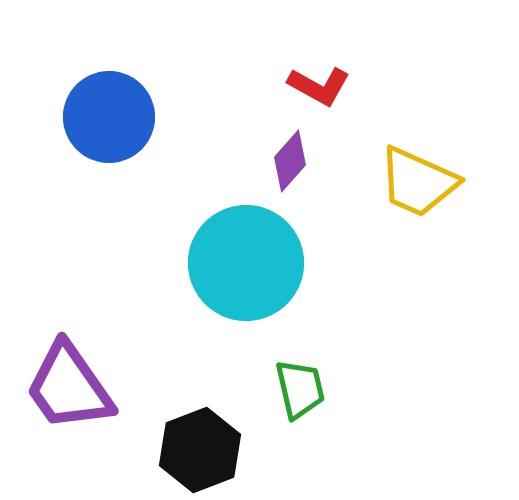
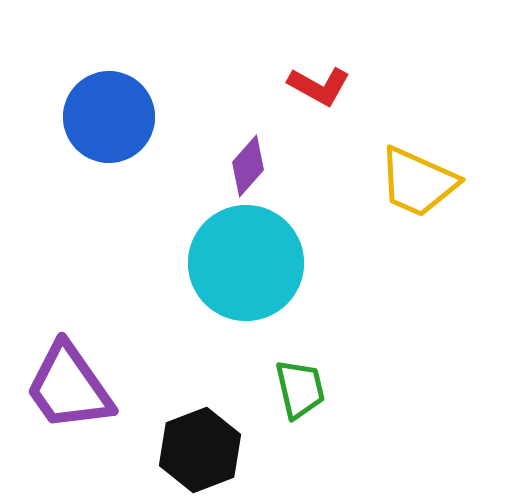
purple diamond: moved 42 px left, 5 px down
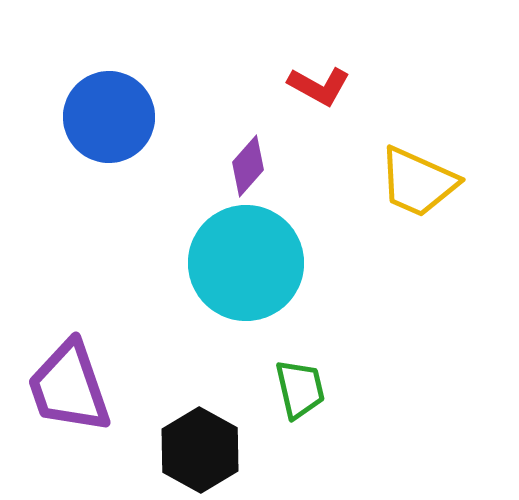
purple trapezoid: rotated 16 degrees clockwise
black hexagon: rotated 10 degrees counterclockwise
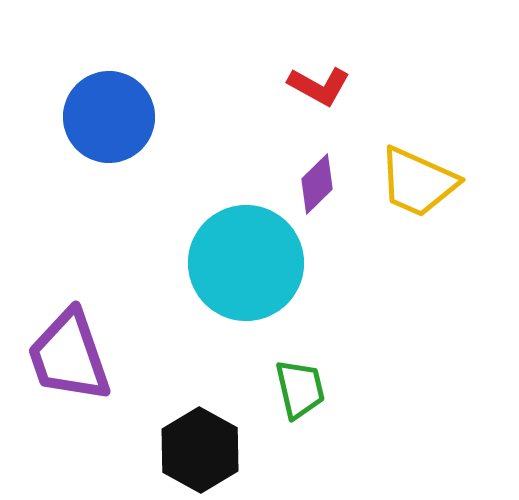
purple diamond: moved 69 px right, 18 px down; rotated 4 degrees clockwise
purple trapezoid: moved 31 px up
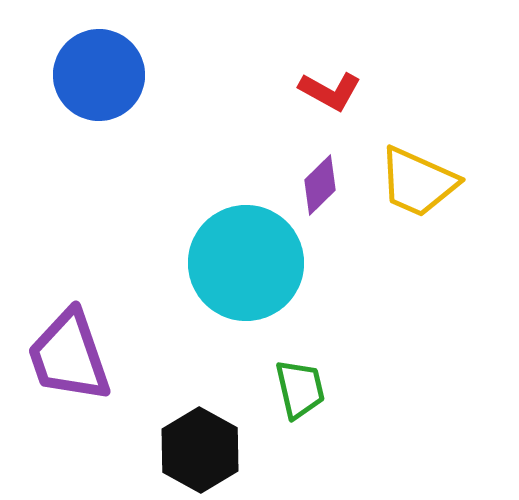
red L-shape: moved 11 px right, 5 px down
blue circle: moved 10 px left, 42 px up
purple diamond: moved 3 px right, 1 px down
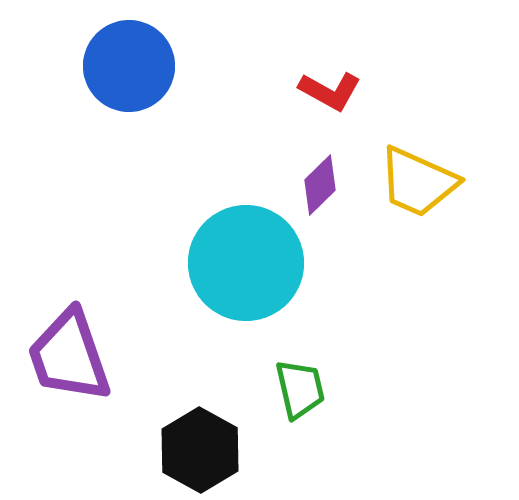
blue circle: moved 30 px right, 9 px up
